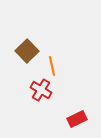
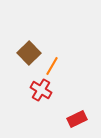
brown square: moved 2 px right, 2 px down
orange line: rotated 42 degrees clockwise
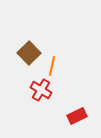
orange line: rotated 18 degrees counterclockwise
red rectangle: moved 3 px up
